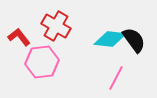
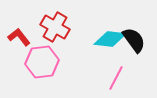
red cross: moved 1 px left, 1 px down
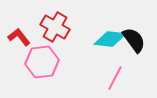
pink line: moved 1 px left
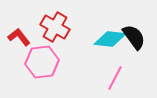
black semicircle: moved 3 px up
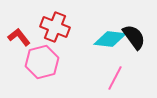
red cross: rotated 8 degrees counterclockwise
pink hexagon: rotated 8 degrees counterclockwise
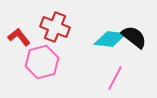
black semicircle: rotated 16 degrees counterclockwise
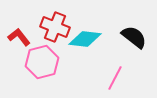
cyan diamond: moved 25 px left
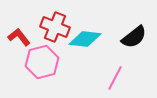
black semicircle: rotated 104 degrees clockwise
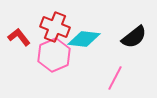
cyan diamond: moved 1 px left
pink hexagon: moved 12 px right, 7 px up; rotated 8 degrees counterclockwise
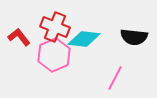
black semicircle: rotated 44 degrees clockwise
